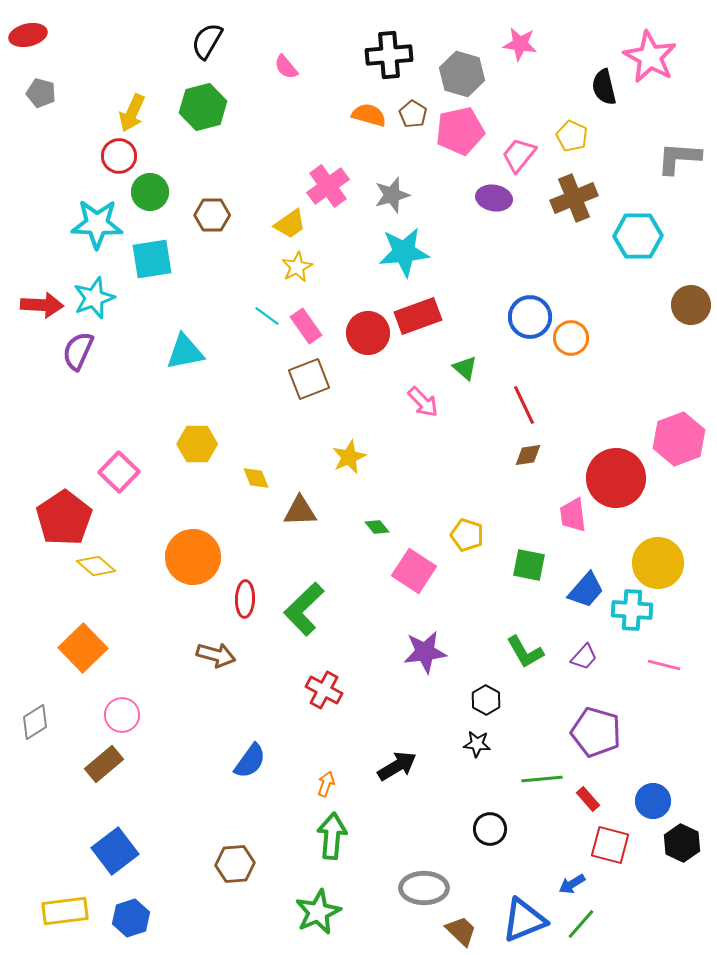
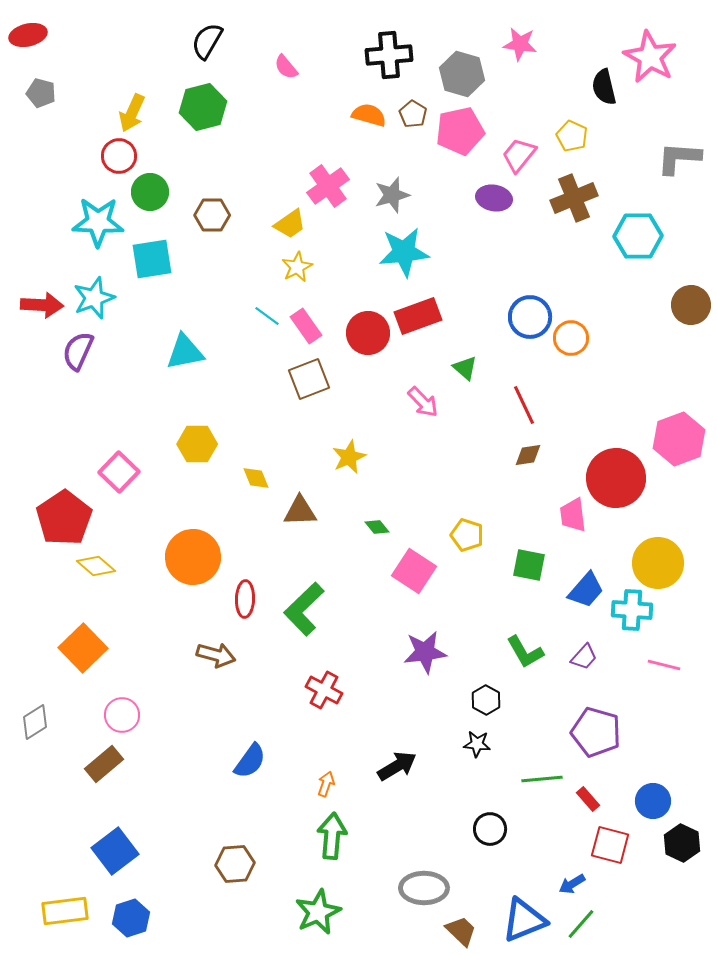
cyan star at (97, 224): moved 1 px right, 2 px up
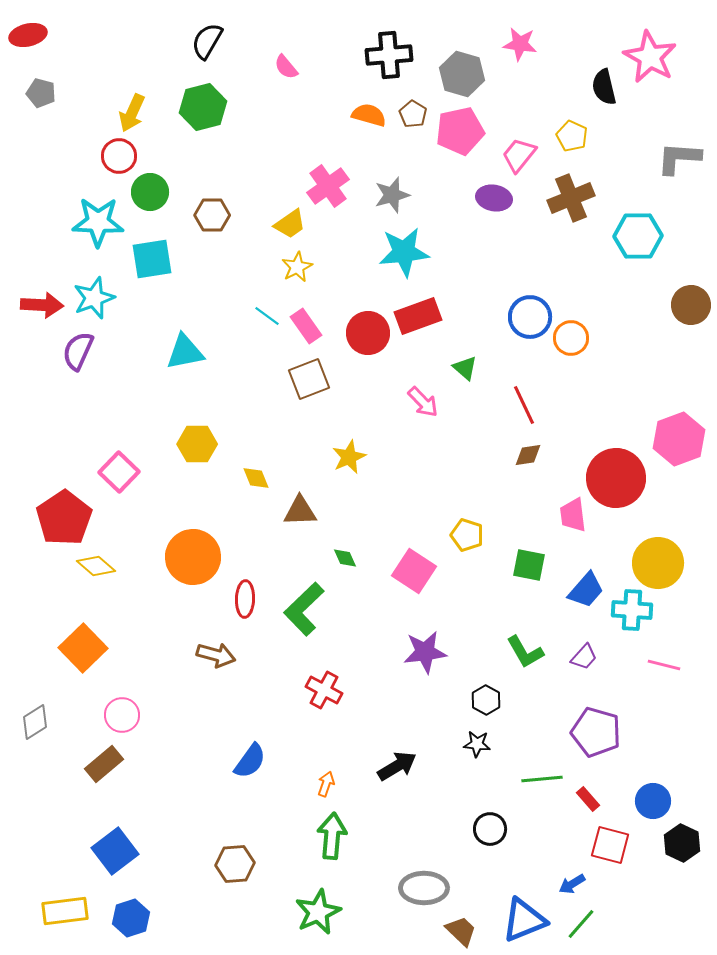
brown cross at (574, 198): moved 3 px left
green diamond at (377, 527): moved 32 px left, 31 px down; rotated 15 degrees clockwise
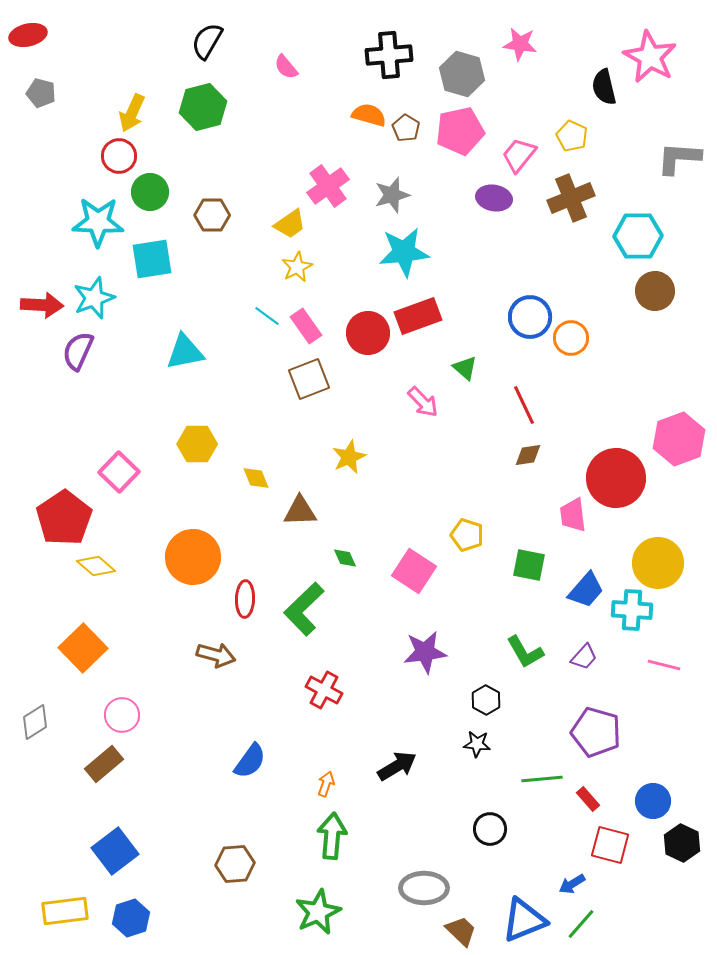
brown pentagon at (413, 114): moved 7 px left, 14 px down
brown circle at (691, 305): moved 36 px left, 14 px up
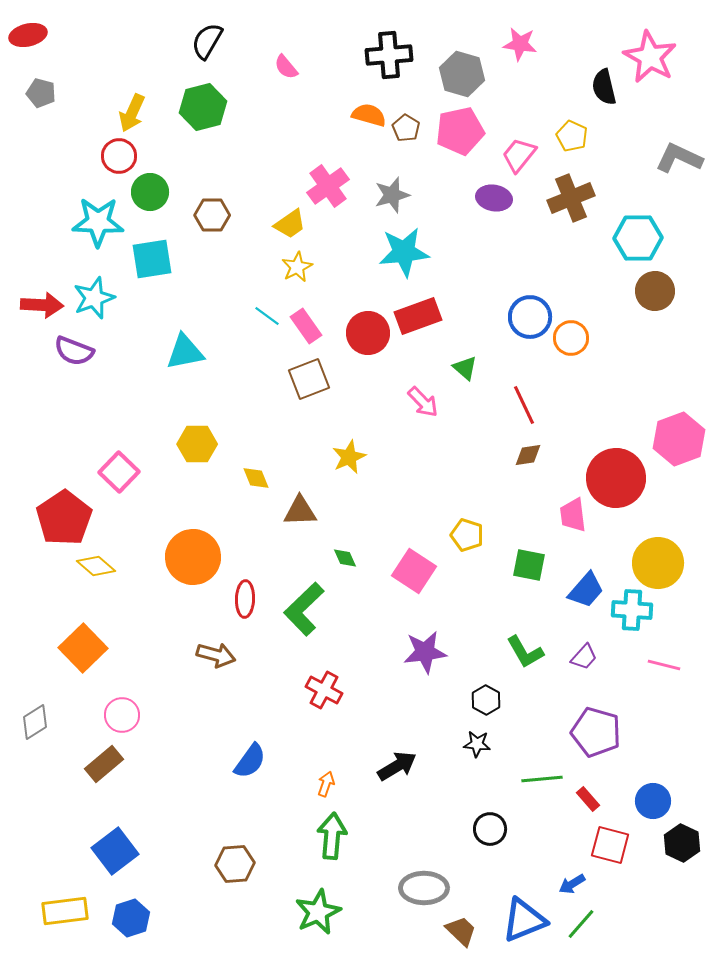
gray L-shape at (679, 158): rotated 21 degrees clockwise
cyan hexagon at (638, 236): moved 2 px down
purple semicircle at (78, 351): moved 4 px left; rotated 93 degrees counterclockwise
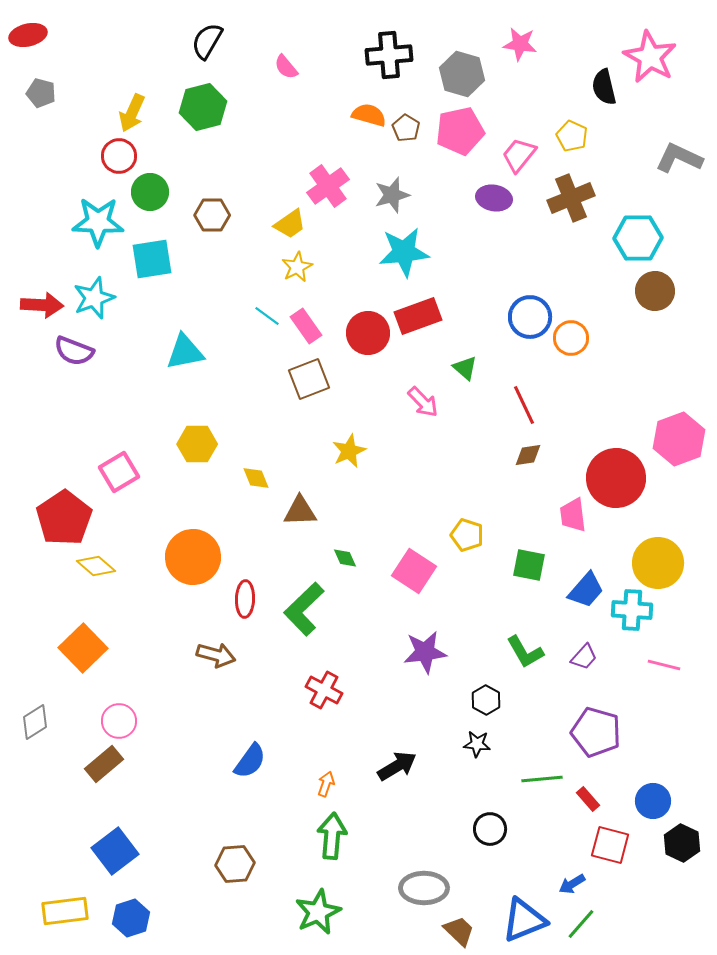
yellow star at (349, 457): moved 6 px up
pink square at (119, 472): rotated 15 degrees clockwise
pink circle at (122, 715): moved 3 px left, 6 px down
brown trapezoid at (461, 931): moved 2 px left
